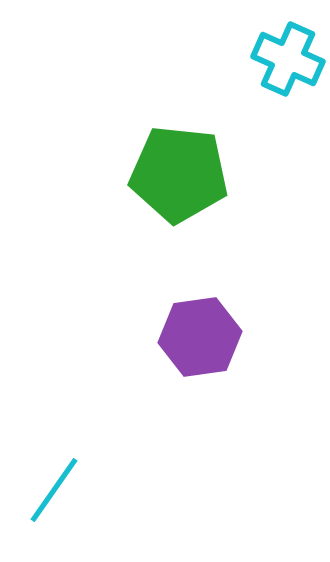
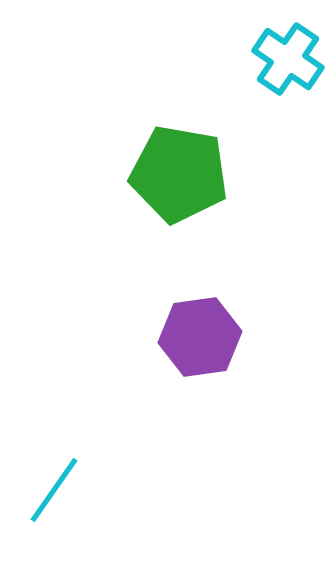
cyan cross: rotated 10 degrees clockwise
green pentagon: rotated 4 degrees clockwise
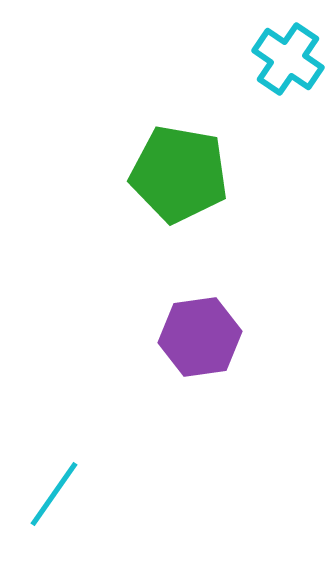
cyan line: moved 4 px down
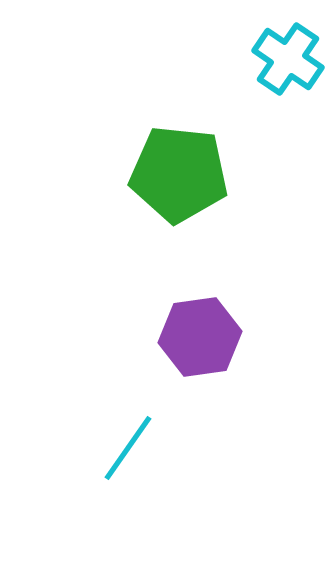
green pentagon: rotated 4 degrees counterclockwise
cyan line: moved 74 px right, 46 px up
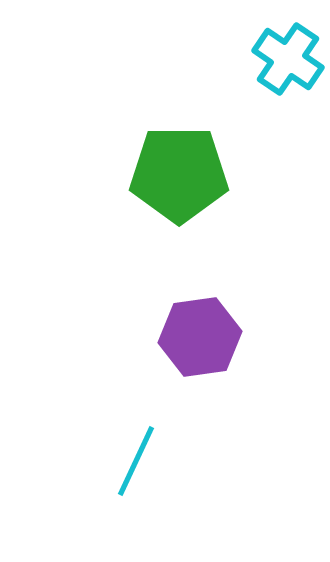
green pentagon: rotated 6 degrees counterclockwise
cyan line: moved 8 px right, 13 px down; rotated 10 degrees counterclockwise
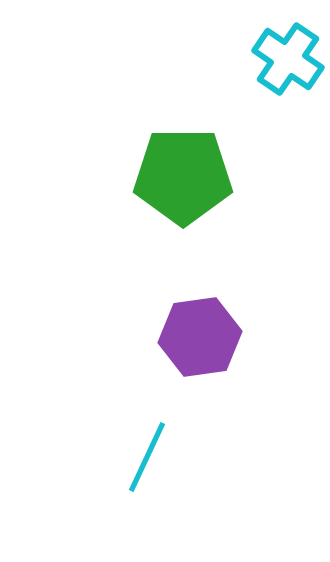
green pentagon: moved 4 px right, 2 px down
cyan line: moved 11 px right, 4 px up
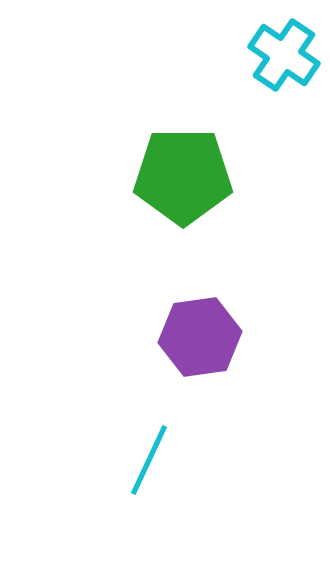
cyan cross: moved 4 px left, 4 px up
cyan line: moved 2 px right, 3 px down
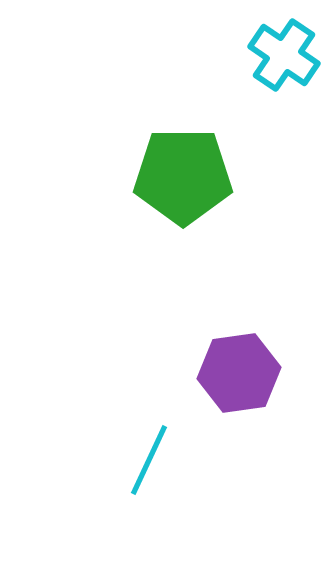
purple hexagon: moved 39 px right, 36 px down
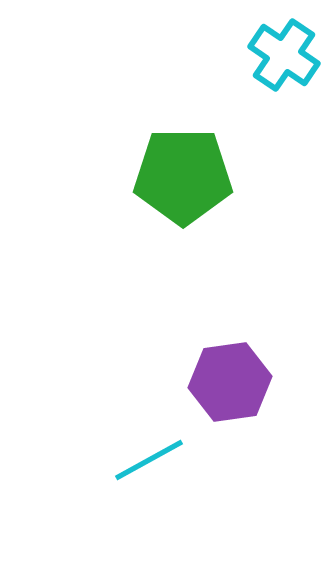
purple hexagon: moved 9 px left, 9 px down
cyan line: rotated 36 degrees clockwise
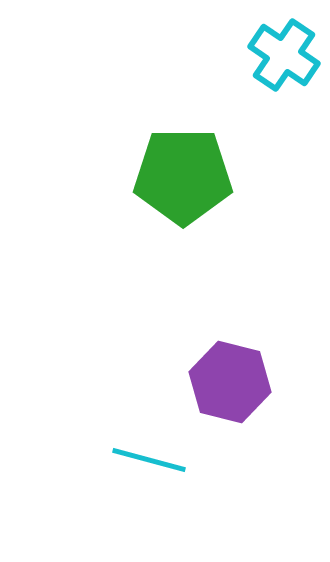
purple hexagon: rotated 22 degrees clockwise
cyan line: rotated 44 degrees clockwise
